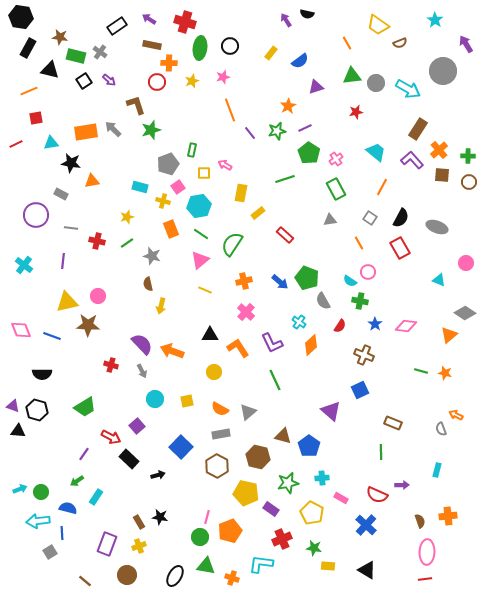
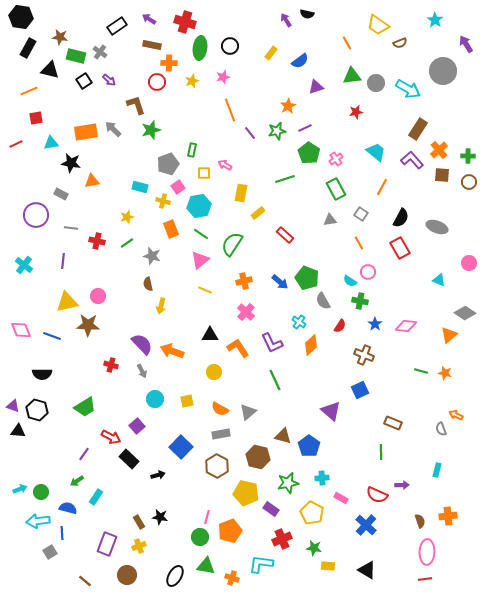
gray square at (370, 218): moved 9 px left, 4 px up
pink circle at (466, 263): moved 3 px right
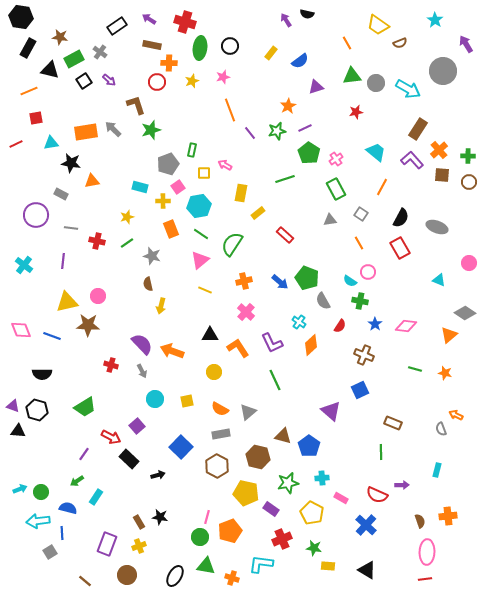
green rectangle at (76, 56): moved 2 px left, 3 px down; rotated 42 degrees counterclockwise
yellow cross at (163, 201): rotated 16 degrees counterclockwise
green line at (421, 371): moved 6 px left, 2 px up
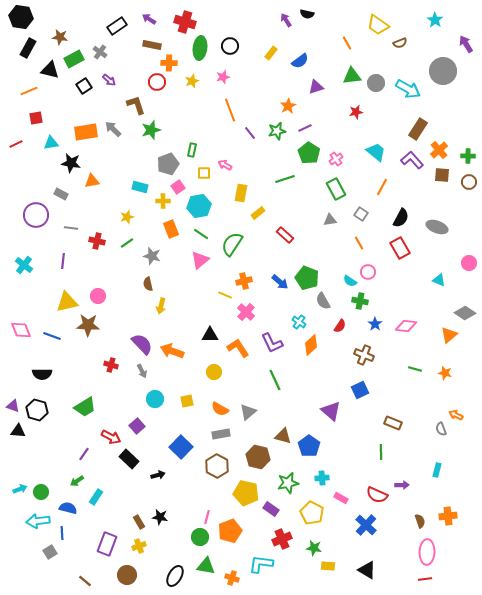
black square at (84, 81): moved 5 px down
yellow line at (205, 290): moved 20 px right, 5 px down
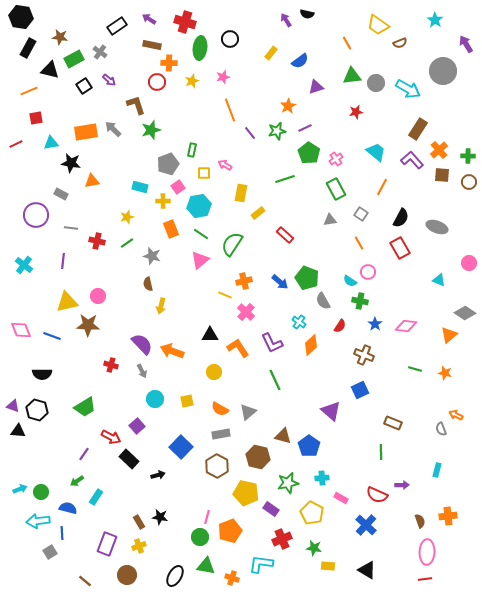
black circle at (230, 46): moved 7 px up
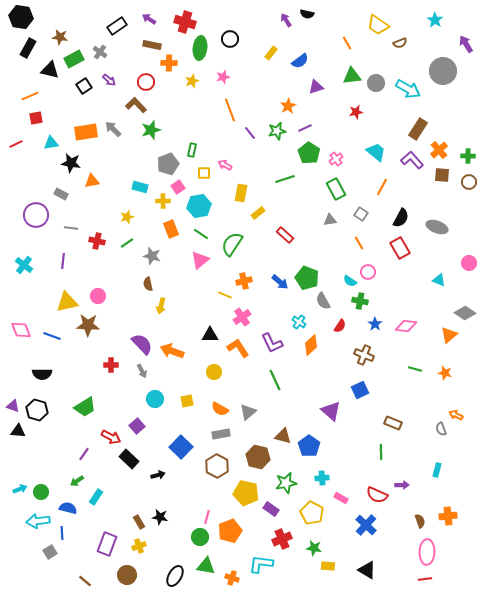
red circle at (157, 82): moved 11 px left
orange line at (29, 91): moved 1 px right, 5 px down
brown L-shape at (136, 105): rotated 25 degrees counterclockwise
pink cross at (246, 312): moved 4 px left, 5 px down; rotated 12 degrees clockwise
red cross at (111, 365): rotated 16 degrees counterclockwise
green star at (288, 483): moved 2 px left
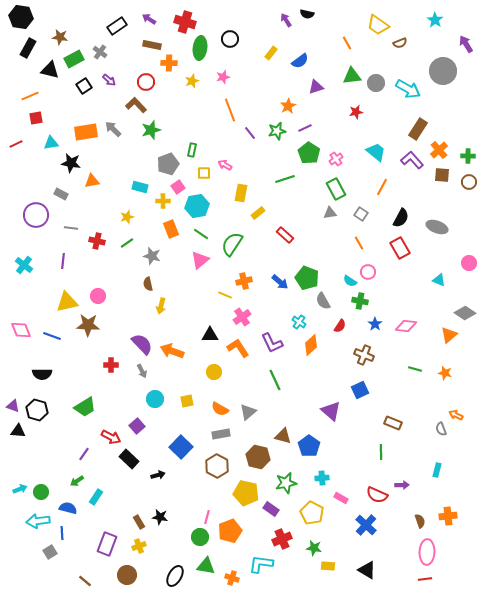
cyan hexagon at (199, 206): moved 2 px left
gray triangle at (330, 220): moved 7 px up
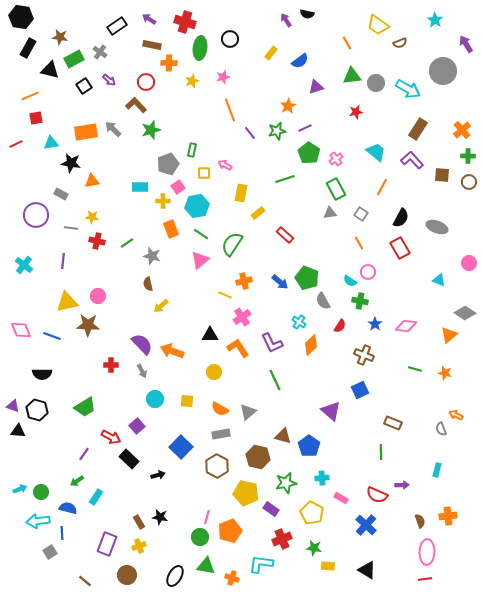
orange cross at (439, 150): moved 23 px right, 20 px up
cyan rectangle at (140, 187): rotated 14 degrees counterclockwise
yellow star at (127, 217): moved 35 px left; rotated 24 degrees clockwise
yellow arrow at (161, 306): rotated 35 degrees clockwise
yellow square at (187, 401): rotated 16 degrees clockwise
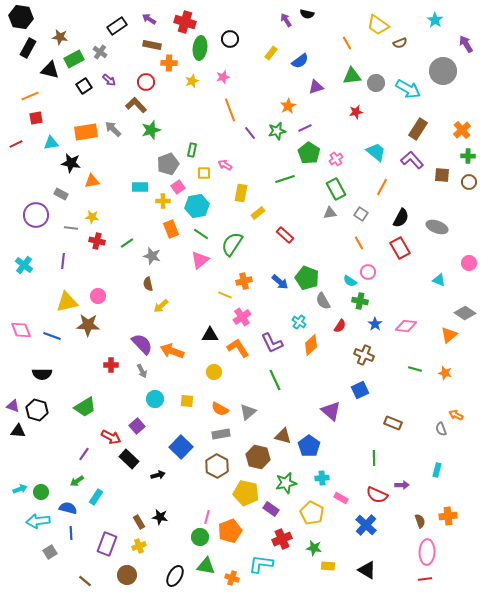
green line at (381, 452): moved 7 px left, 6 px down
blue line at (62, 533): moved 9 px right
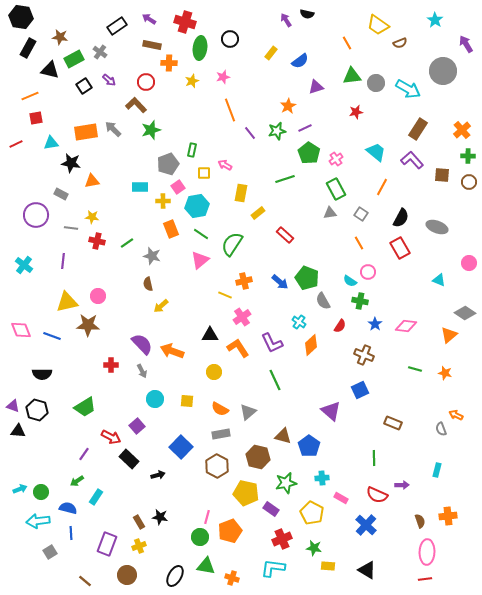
cyan L-shape at (261, 564): moved 12 px right, 4 px down
